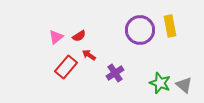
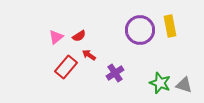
gray triangle: rotated 24 degrees counterclockwise
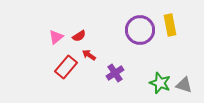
yellow rectangle: moved 1 px up
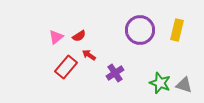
yellow rectangle: moved 7 px right, 5 px down; rotated 25 degrees clockwise
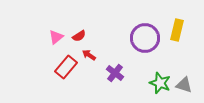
purple circle: moved 5 px right, 8 px down
purple cross: rotated 18 degrees counterclockwise
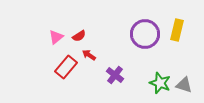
purple circle: moved 4 px up
purple cross: moved 2 px down
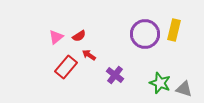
yellow rectangle: moved 3 px left
gray triangle: moved 4 px down
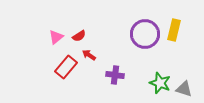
purple cross: rotated 30 degrees counterclockwise
